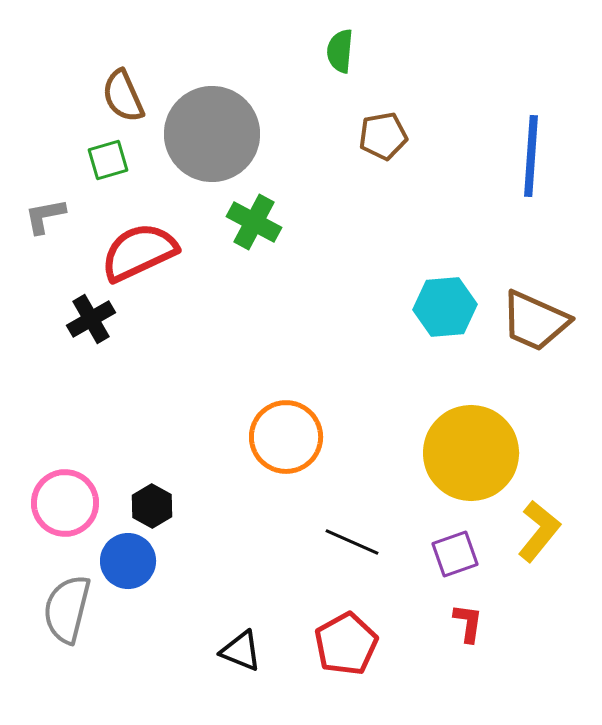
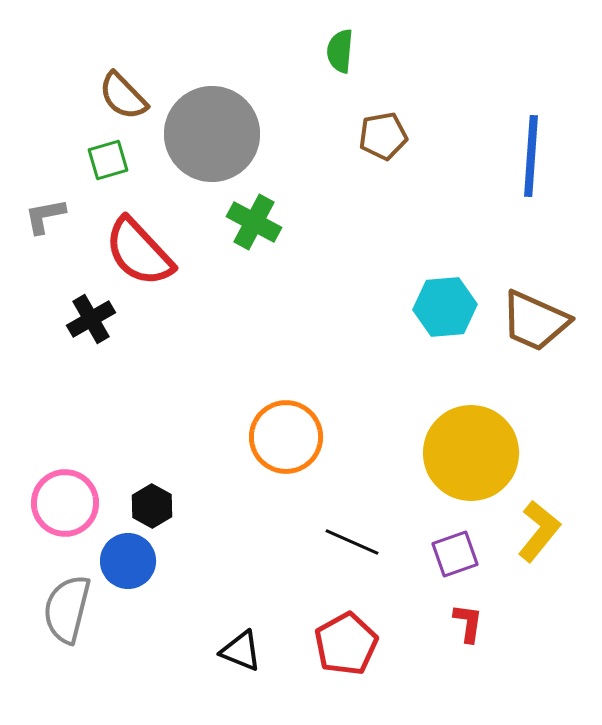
brown semicircle: rotated 20 degrees counterclockwise
red semicircle: rotated 108 degrees counterclockwise
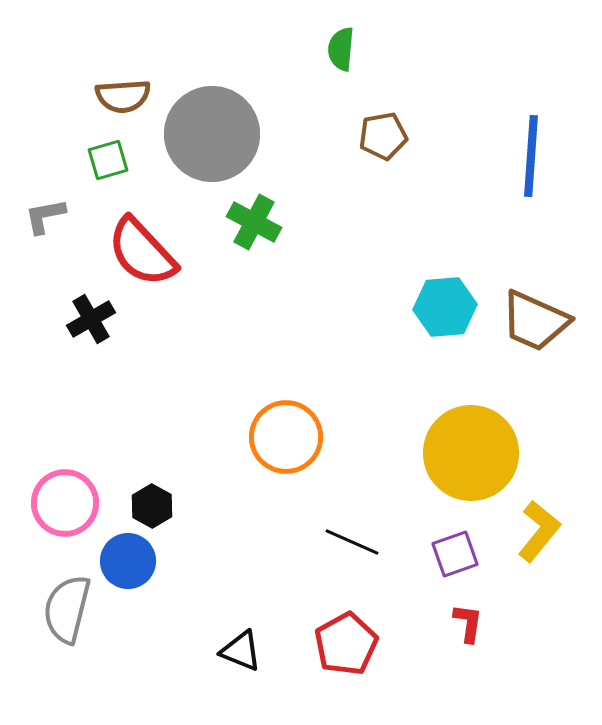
green semicircle: moved 1 px right, 2 px up
brown semicircle: rotated 50 degrees counterclockwise
red semicircle: moved 3 px right
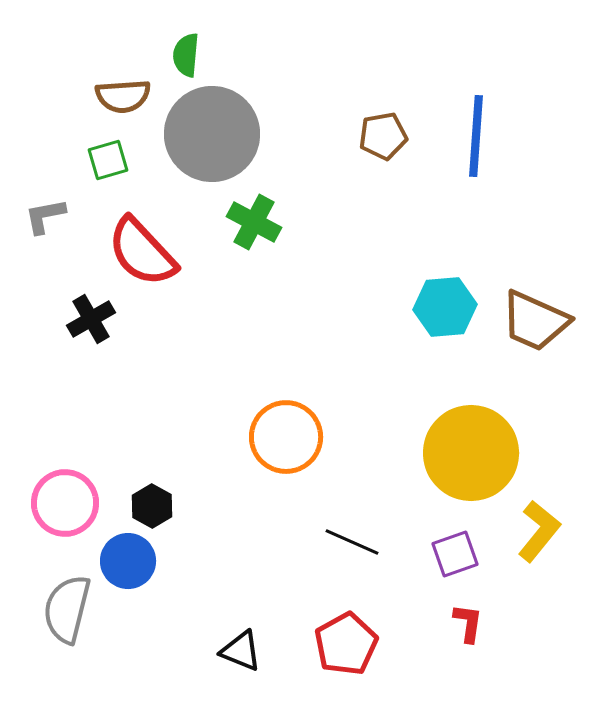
green semicircle: moved 155 px left, 6 px down
blue line: moved 55 px left, 20 px up
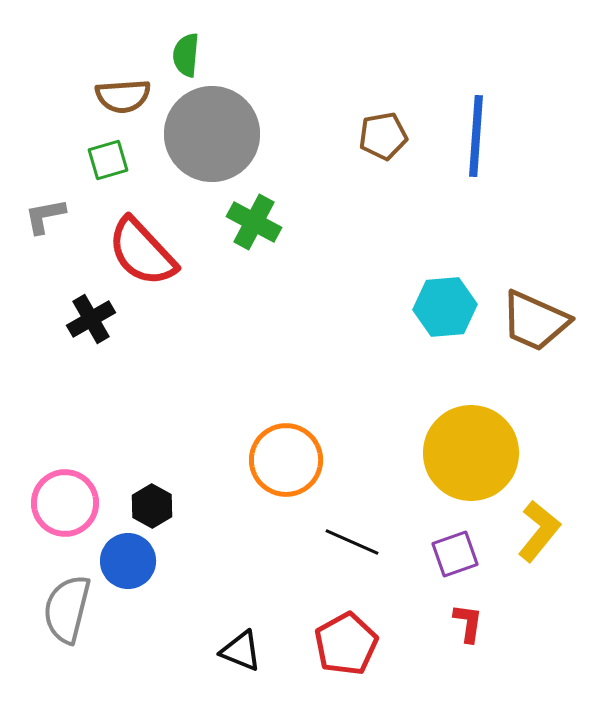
orange circle: moved 23 px down
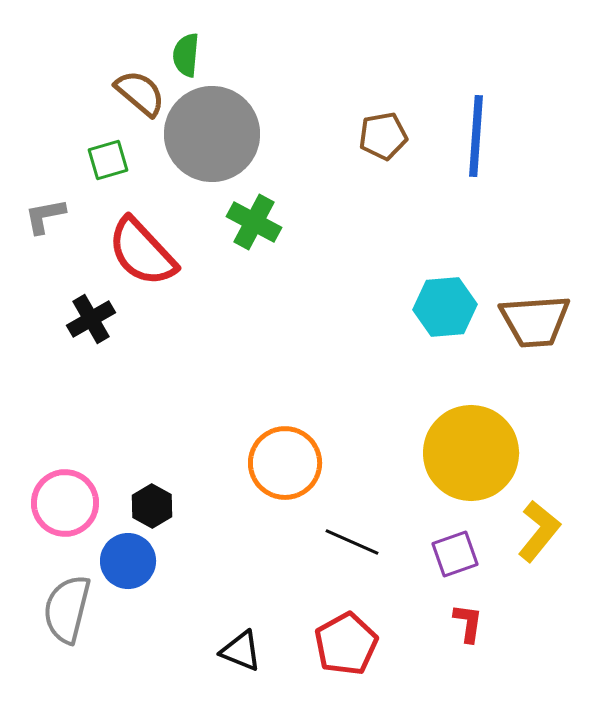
brown semicircle: moved 17 px right, 3 px up; rotated 136 degrees counterclockwise
brown trapezoid: rotated 28 degrees counterclockwise
orange circle: moved 1 px left, 3 px down
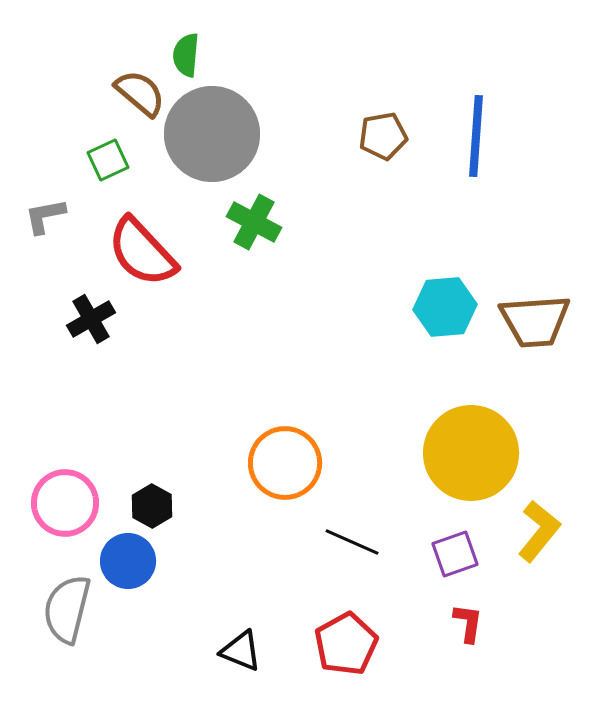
green square: rotated 9 degrees counterclockwise
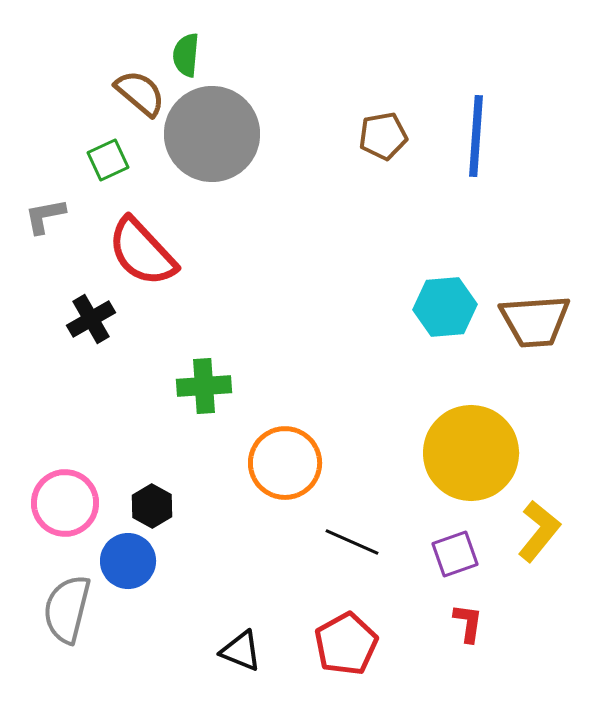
green cross: moved 50 px left, 164 px down; rotated 32 degrees counterclockwise
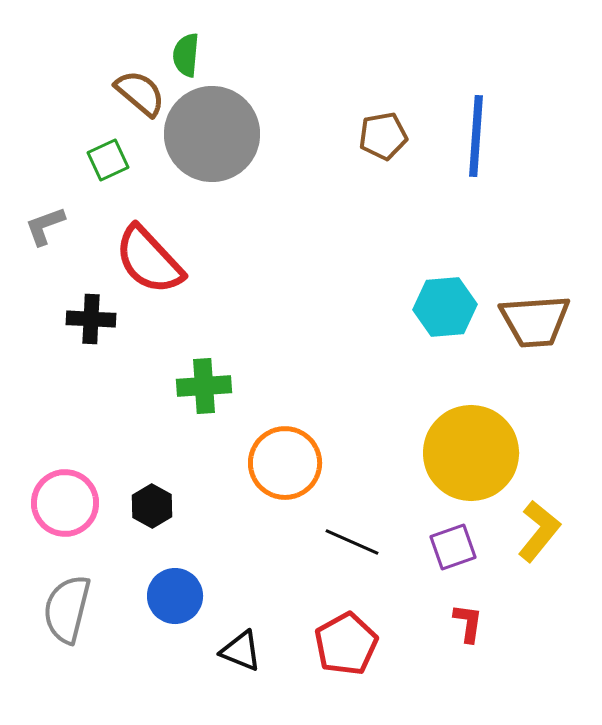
gray L-shape: moved 10 px down; rotated 9 degrees counterclockwise
red semicircle: moved 7 px right, 8 px down
black cross: rotated 33 degrees clockwise
purple square: moved 2 px left, 7 px up
blue circle: moved 47 px right, 35 px down
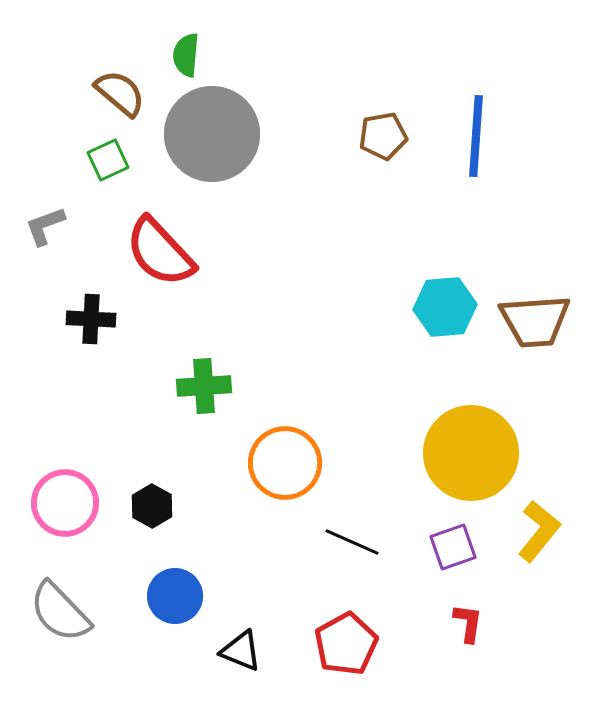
brown semicircle: moved 20 px left
red semicircle: moved 11 px right, 8 px up
gray semicircle: moved 7 px left, 3 px down; rotated 58 degrees counterclockwise
